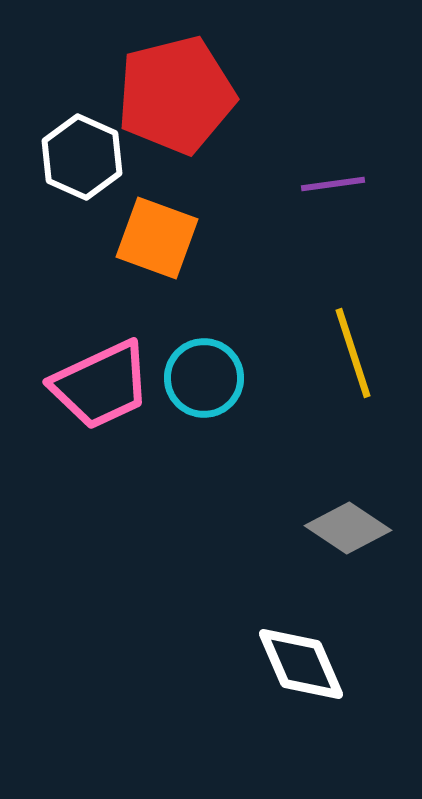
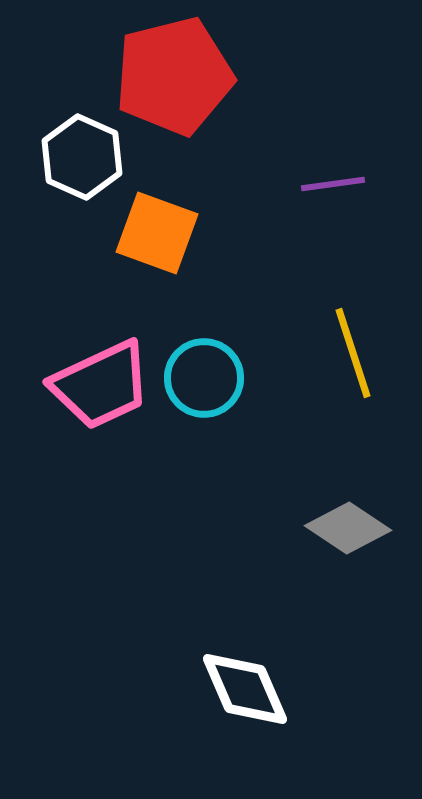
red pentagon: moved 2 px left, 19 px up
orange square: moved 5 px up
white diamond: moved 56 px left, 25 px down
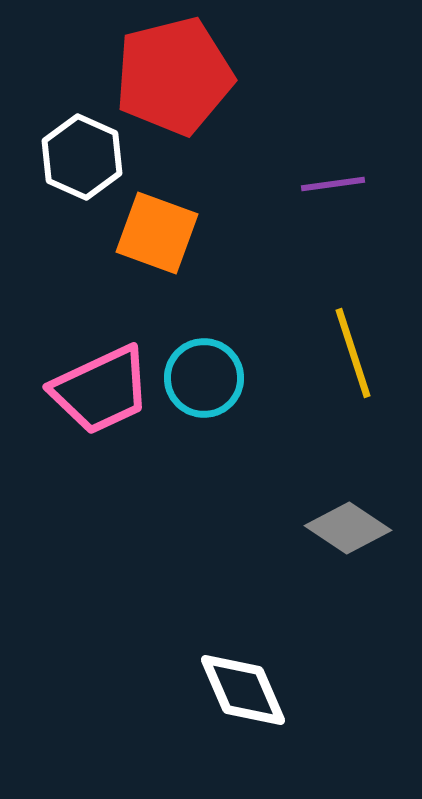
pink trapezoid: moved 5 px down
white diamond: moved 2 px left, 1 px down
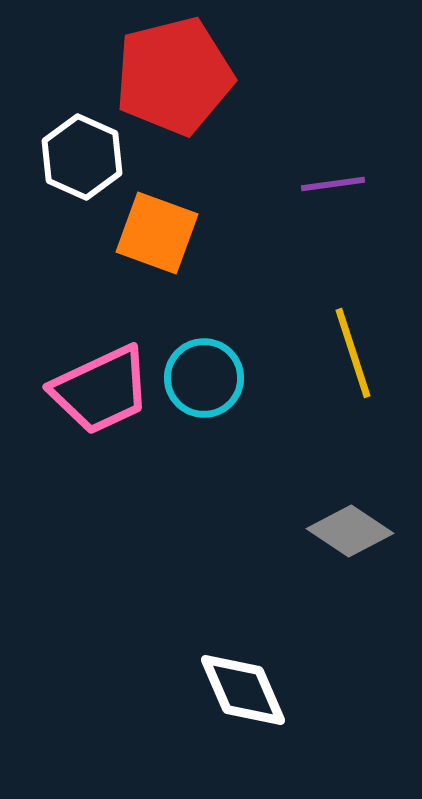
gray diamond: moved 2 px right, 3 px down
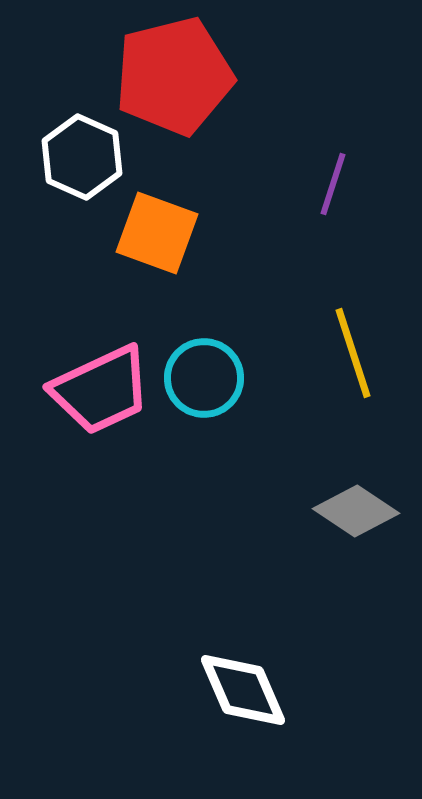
purple line: rotated 64 degrees counterclockwise
gray diamond: moved 6 px right, 20 px up
